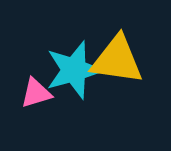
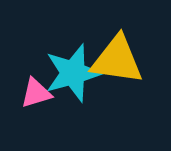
cyan star: moved 1 px left, 3 px down
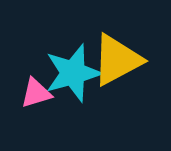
yellow triangle: rotated 36 degrees counterclockwise
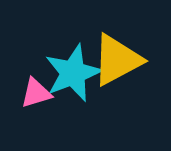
cyan star: rotated 6 degrees counterclockwise
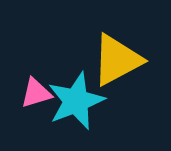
cyan star: moved 3 px right, 28 px down
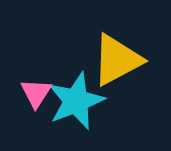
pink triangle: rotated 40 degrees counterclockwise
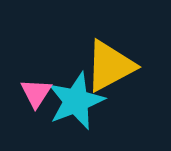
yellow triangle: moved 7 px left, 6 px down
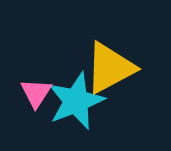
yellow triangle: moved 2 px down
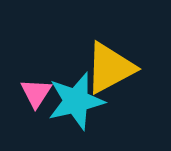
cyan star: rotated 8 degrees clockwise
